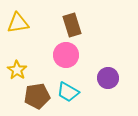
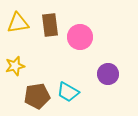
brown rectangle: moved 22 px left; rotated 10 degrees clockwise
pink circle: moved 14 px right, 18 px up
yellow star: moved 2 px left, 4 px up; rotated 24 degrees clockwise
purple circle: moved 4 px up
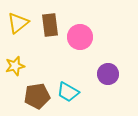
yellow triangle: rotated 30 degrees counterclockwise
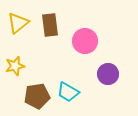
pink circle: moved 5 px right, 4 px down
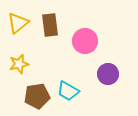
yellow star: moved 4 px right, 2 px up
cyan trapezoid: moved 1 px up
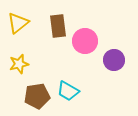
brown rectangle: moved 8 px right, 1 px down
purple circle: moved 6 px right, 14 px up
